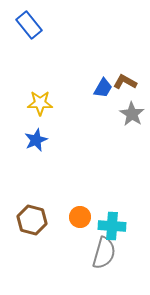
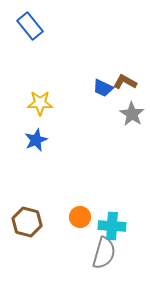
blue rectangle: moved 1 px right, 1 px down
blue trapezoid: rotated 85 degrees clockwise
brown hexagon: moved 5 px left, 2 px down
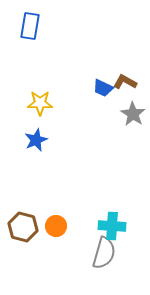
blue rectangle: rotated 48 degrees clockwise
gray star: moved 1 px right
orange circle: moved 24 px left, 9 px down
brown hexagon: moved 4 px left, 5 px down
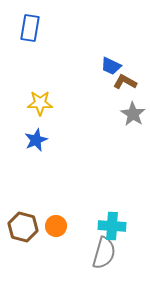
blue rectangle: moved 2 px down
blue trapezoid: moved 8 px right, 22 px up
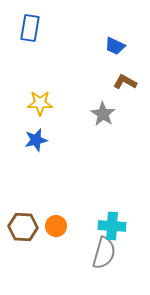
blue trapezoid: moved 4 px right, 20 px up
gray star: moved 30 px left
blue star: rotated 10 degrees clockwise
brown hexagon: rotated 12 degrees counterclockwise
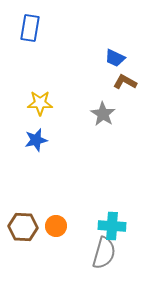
blue trapezoid: moved 12 px down
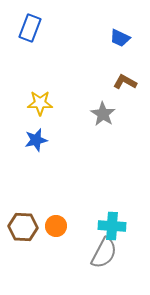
blue rectangle: rotated 12 degrees clockwise
blue trapezoid: moved 5 px right, 20 px up
gray semicircle: rotated 12 degrees clockwise
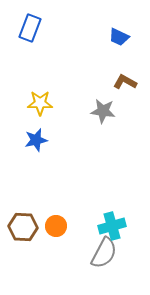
blue trapezoid: moved 1 px left, 1 px up
gray star: moved 3 px up; rotated 25 degrees counterclockwise
cyan cross: rotated 20 degrees counterclockwise
